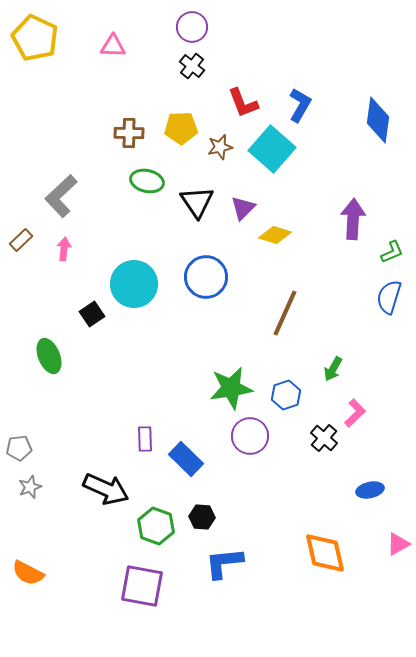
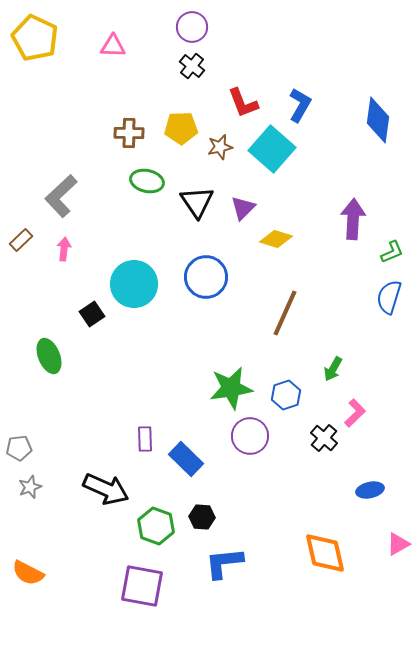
yellow diamond at (275, 235): moved 1 px right, 4 px down
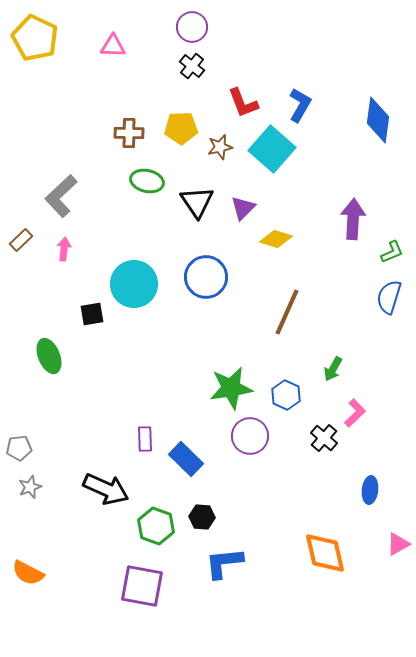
brown line at (285, 313): moved 2 px right, 1 px up
black square at (92, 314): rotated 25 degrees clockwise
blue hexagon at (286, 395): rotated 16 degrees counterclockwise
blue ellipse at (370, 490): rotated 72 degrees counterclockwise
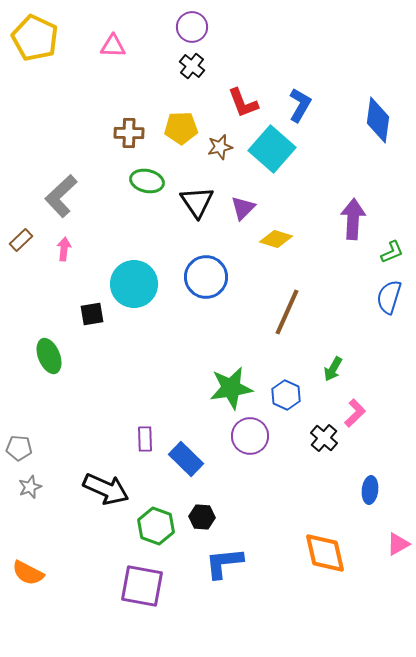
gray pentagon at (19, 448): rotated 10 degrees clockwise
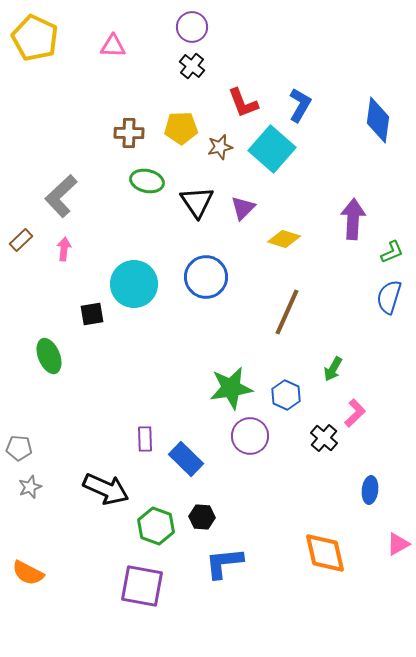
yellow diamond at (276, 239): moved 8 px right
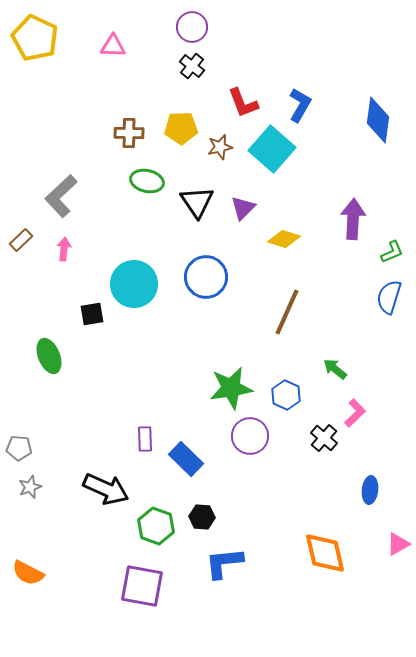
green arrow at (333, 369): moved 2 px right; rotated 100 degrees clockwise
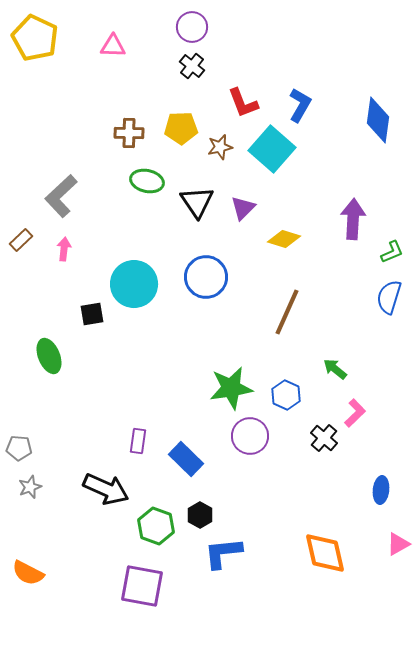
purple rectangle at (145, 439): moved 7 px left, 2 px down; rotated 10 degrees clockwise
blue ellipse at (370, 490): moved 11 px right
black hexagon at (202, 517): moved 2 px left, 2 px up; rotated 25 degrees clockwise
blue L-shape at (224, 563): moved 1 px left, 10 px up
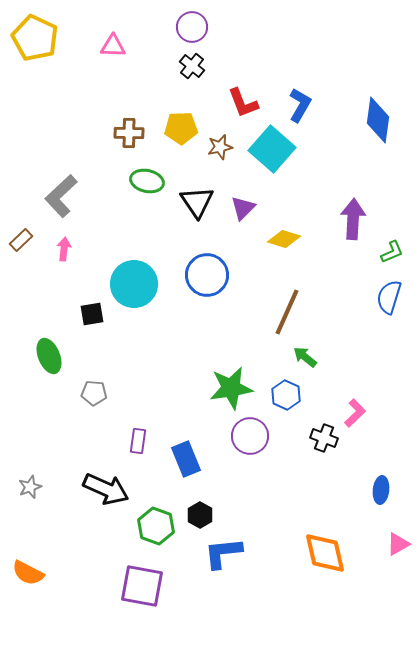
blue circle at (206, 277): moved 1 px right, 2 px up
green arrow at (335, 369): moved 30 px left, 12 px up
black cross at (324, 438): rotated 20 degrees counterclockwise
gray pentagon at (19, 448): moved 75 px right, 55 px up
blue rectangle at (186, 459): rotated 24 degrees clockwise
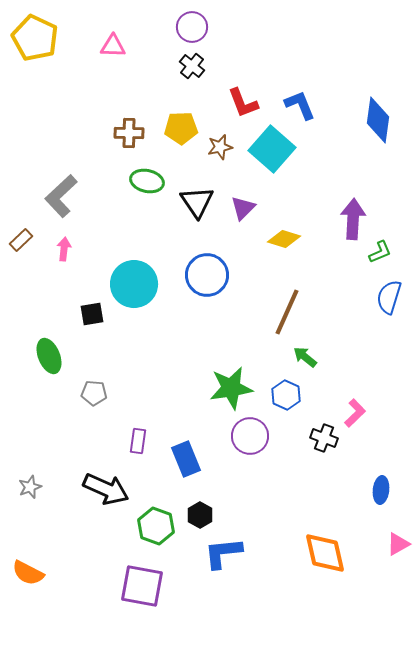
blue L-shape at (300, 105): rotated 52 degrees counterclockwise
green L-shape at (392, 252): moved 12 px left
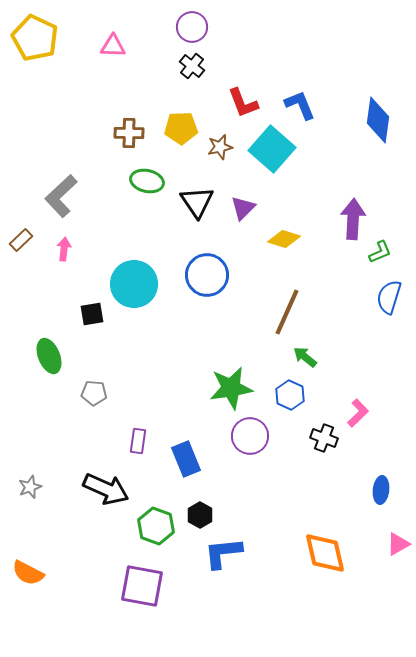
blue hexagon at (286, 395): moved 4 px right
pink L-shape at (355, 413): moved 3 px right
